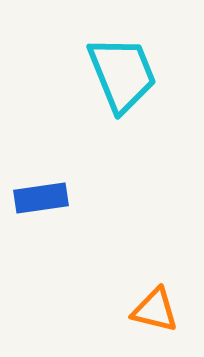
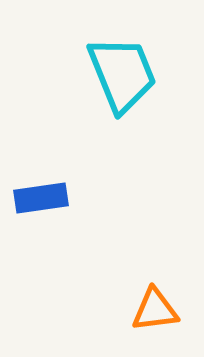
orange triangle: rotated 21 degrees counterclockwise
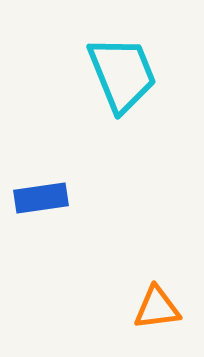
orange triangle: moved 2 px right, 2 px up
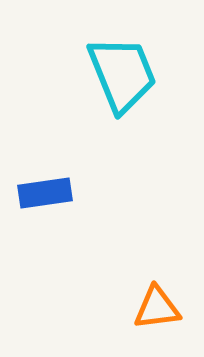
blue rectangle: moved 4 px right, 5 px up
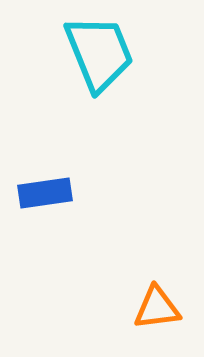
cyan trapezoid: moved 23 px left, 21 px up
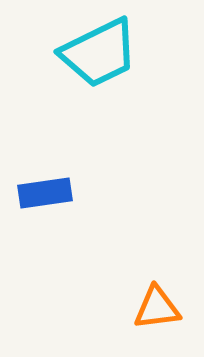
cyan trapezoid: rotated 86 degrees clockwise
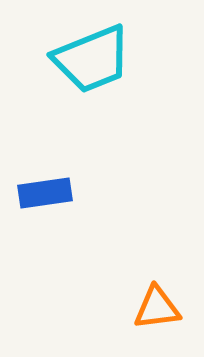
cyan trapezoid: moved 7 px left, 6 px down; rotated 4 degrees clockwise
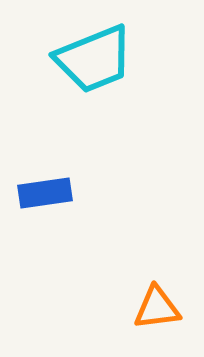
cyan trapezoid: moved 2 px right
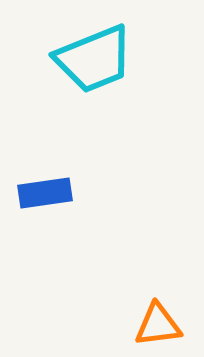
orange triangle: moved 1 px right, 17 px down
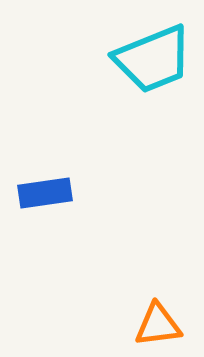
cyan trapezoid: moved 59 px right
